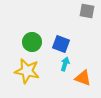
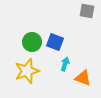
blue square: moved 6 px left, 2 px up
yellow star: rotated 30 degrees counterclockwise
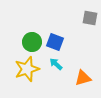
gray square: moved 3 px right, 7 px down
cyan arrow: moved 9 px left; rotated 64 degrees counterclockwise
yellow star: moved 2 px up
orange triangle: rotated 36 degrees counterclockwise
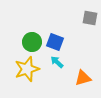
cyan arrow: moved 1 px right, 2 px up
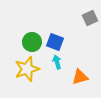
gray square: rotated 35 degrees counterclockwise
cyan arrow: rotated 32 degrees clockwise
orange triangle: moved 3 px left, 1 px up
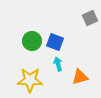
green circle: moved 1 px up
cyan arrow: moved 1 px right, 2 px down
yellow star: moved 3 px right, 11 px down; rotated 20 degrees clockwise
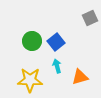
blue square: moved 1 px right; rotated 30 degrees clockwise
cyan arrow: moved 1 px left, 2 px down
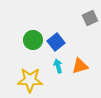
green circle: moved 1 px right, 1 px up
cyan arrow: moved 1 px right
orange triangle: moved 11 px up
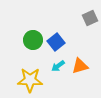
cyan arrow: rotated 112 degrees counterclockwise
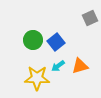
yellow star: moved 7 px right, 2 px up
